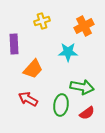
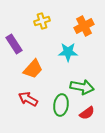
purple rectangle: rotated 30 degrees counterclockwise
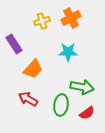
orange cross: moved 13 px left, 8 px up
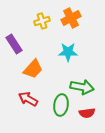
red semicircle: rotated 28 degrees clockwise
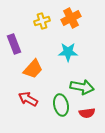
purple rectangle: rotated 12 degrees clockwise
green ellipse: rotated 20 degrees counterclockwise
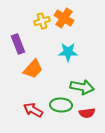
orange cross: moved 7 px left; rotated 30 degrees counterclockwise
purple rectangle: moved 4 px right
red arrow: moved 5 px right, 11 px down
green ellipse: rotated 75 degrees counterclockwise
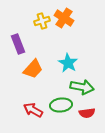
cyan star: moved 11 px down; rotated 30 degrees clockwise
green ellipse: rotated 10 degrees counterclockwise
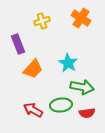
orange cross: moved 17 px right
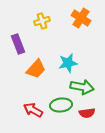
cyan star: rotated 30 degrees clockwise
orange trapezoid: moved 3 px right
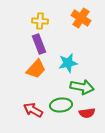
yellow cross: moved 2 px left; rotated 21 degrees clockwise
purple rectangle: moved 21 px right
